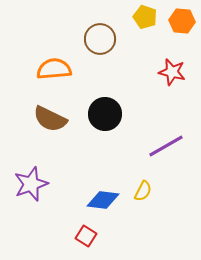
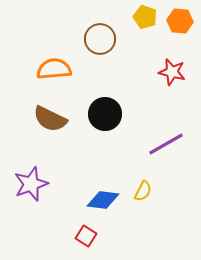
orange hexagon: moved 2 px left
purple line: moved 2 px up
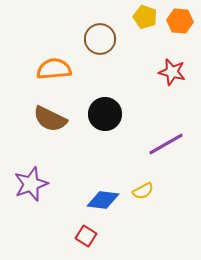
yellow semicircle: rotated 35 degrees clockwise
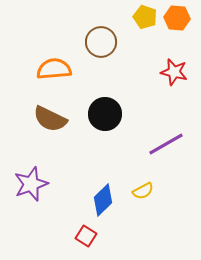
orange hexagon: moved 3 px left, 3 px up
brown circle: moved 1 px right, 3 px down
red star: moved 2 px right
blue diamond: rotated 52 degrees counterclockwise
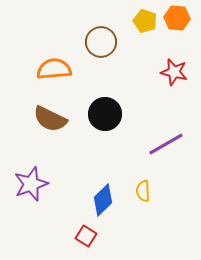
yellow pentagon: moved 4 px down
yellow semicircle: rotated 115 degrees clockwise
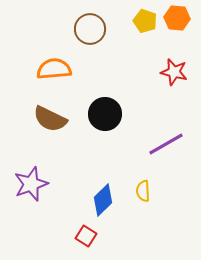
brown circle: moved 11 px left, 13 px up
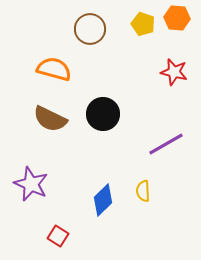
yellow pentagon: moved 2 px left, 3 px down
orange semicircle: rotated 20 degrees clockwise
black circle: moved 2 px left
purple star: rotated 28 degrees counterclockwise
red square: moved 28 px left
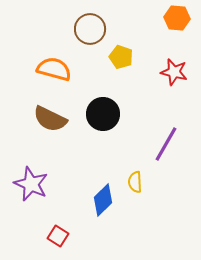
yellow pentagon: moved 22 px left, 33 px down
purple line: rotated 30 degrees counterclockwise
yellow semicircle: moved 8 px left, 9 px up
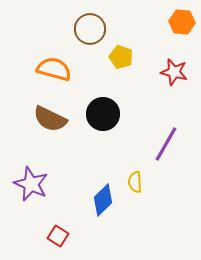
orange hexagon: moved 5 px right, 4 px down
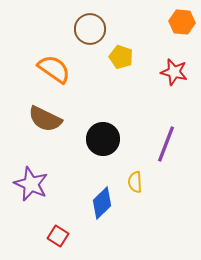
orange semicircle: rotated 20 degrees clockwise
black circle: moved 25 px down
brown semicircle: moved 5 px left
purple line: rotated 9 degrees counterclockwise
blue diamond: moved 1 px left, 3 px down
